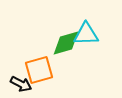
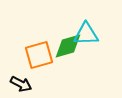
green diamond: moved 2 px right, 3 px down
orange square: moved 15 px up
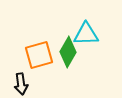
green diamond: moved 6 px down; rotated 44 degrees counterclockwise
black arrow: rotated 55 degrees clockwise
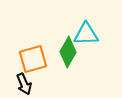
orange square: moved 6 px left, 4 px down
black arrow: moved 3 px right; rotated 15 degrees counterclockwise
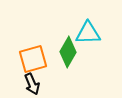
cyan triangle: moved 2 px right, 1 px up
black arrow: moved 8 px right
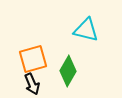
cyan triangle: moved 2 px left, 3 px up; rotated 16 degrees clockwise
green diamond: moved 19 px down
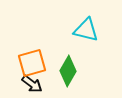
orange square: moved 1 px left, 4 px down
black arrow: rotated 30 degrees counterclockwise
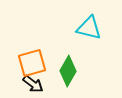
cyan triangle: moved 3 px right, 2 px up
black arrow: moved 1 px right
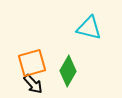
black arrow: rotated 10 degrees clockwise
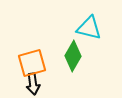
green diamond: moved 5 px right, 15 px up
black arrow: rotated 35 degrees clockwise
